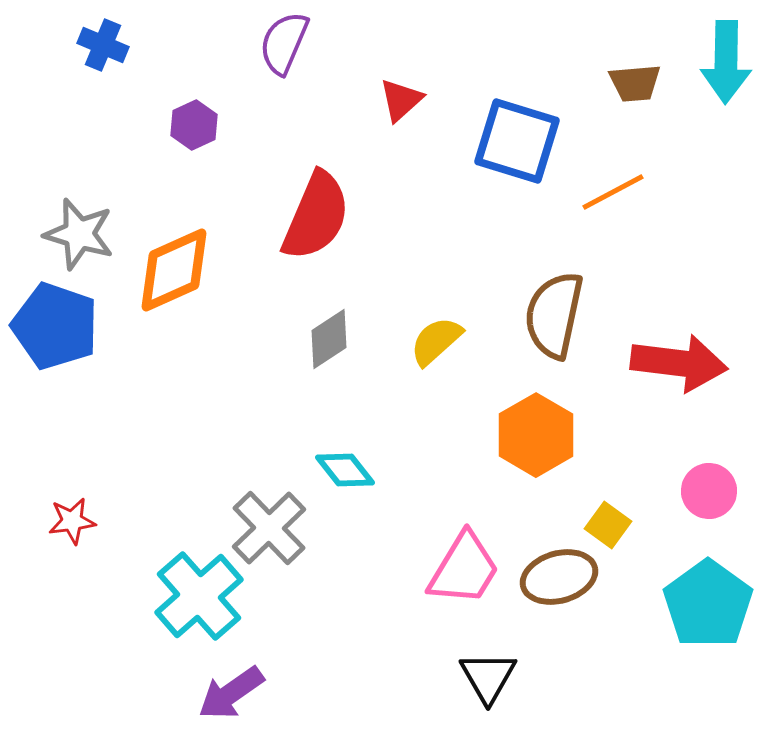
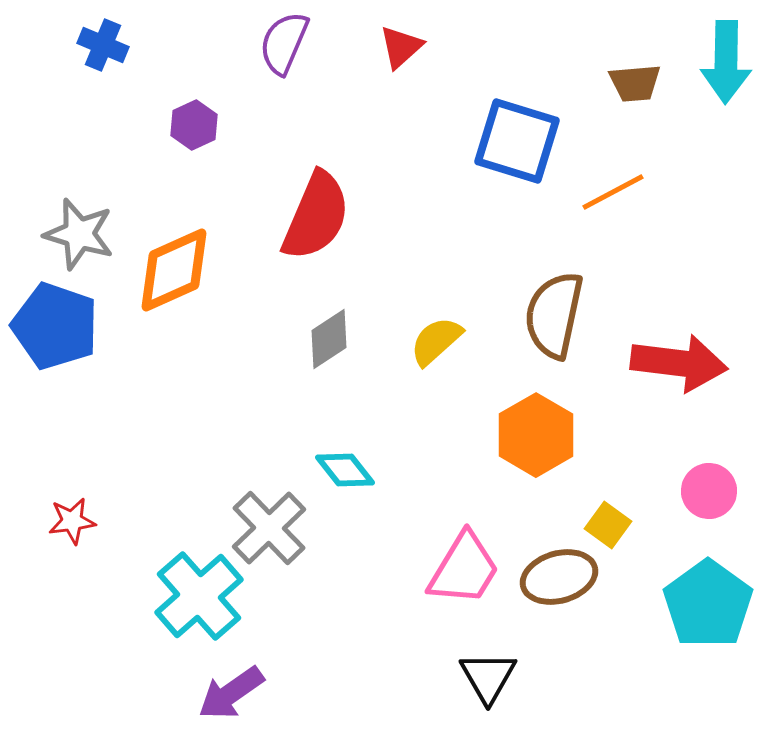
red triangle: moved 53 px up
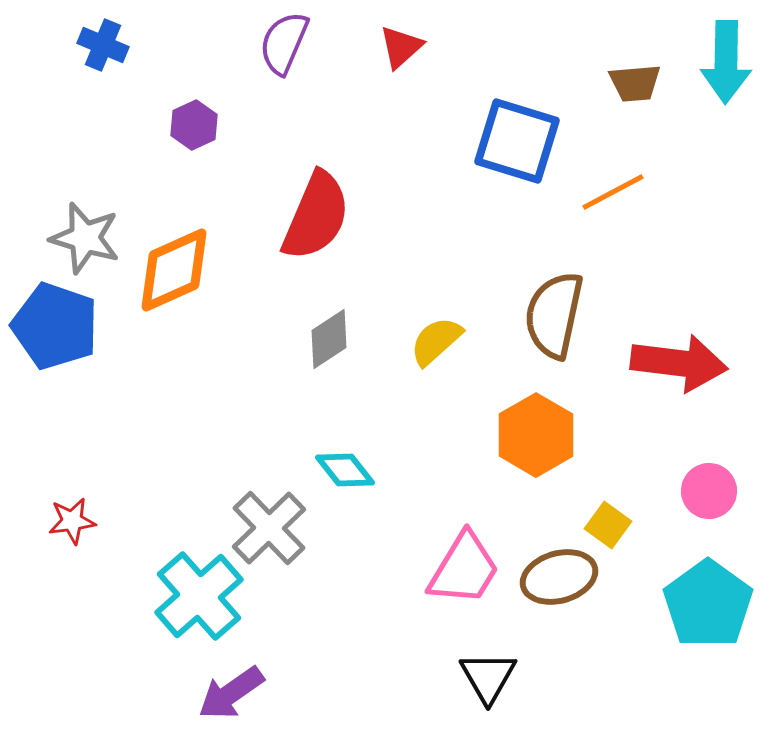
gray star: moved 6 px right, 4 px down
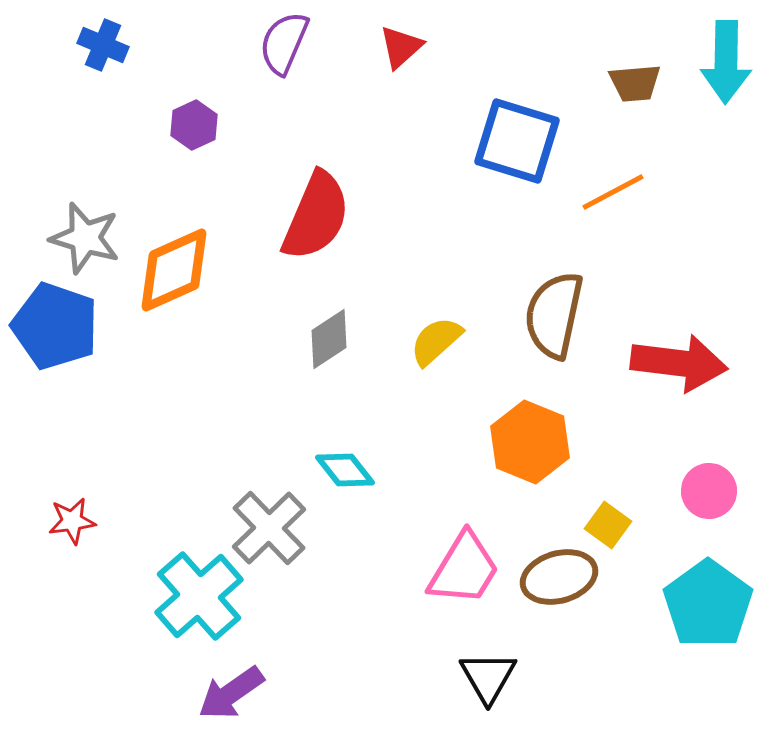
orange hexagon: moved 6 px left, 7 px down; rotated 8 degrees counterclockwise
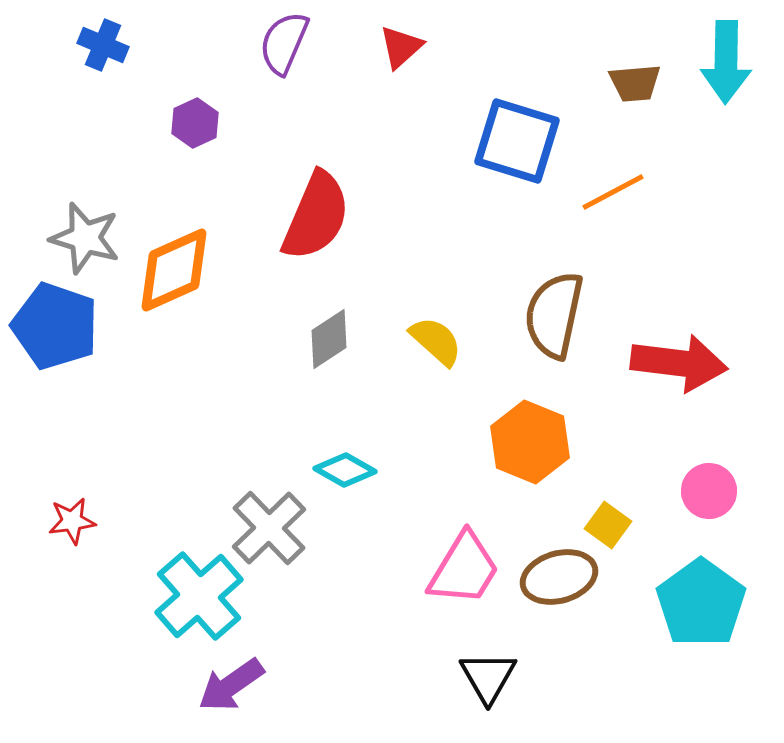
purple hexagon: moved 1 px right, 2 px up
yellow semicircle: rotated 84 degrees clockwise
cyan diamond: rotated 22 degrees counterclockwise
cyan pentagon: moved 7 px left, 1 px up
purple arrow: moved 8 px up
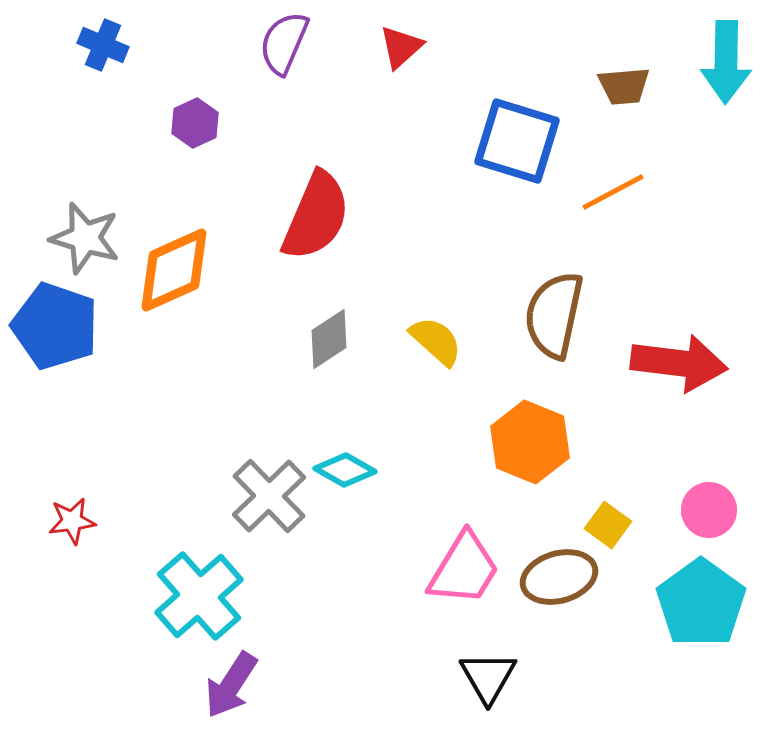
brown trapezoid: moved 11 px left, 3 px down
pink circle: moved 19 px down
gray cross: moved 32 px up
purple arrow: rotated 22 degrees counterclockwise
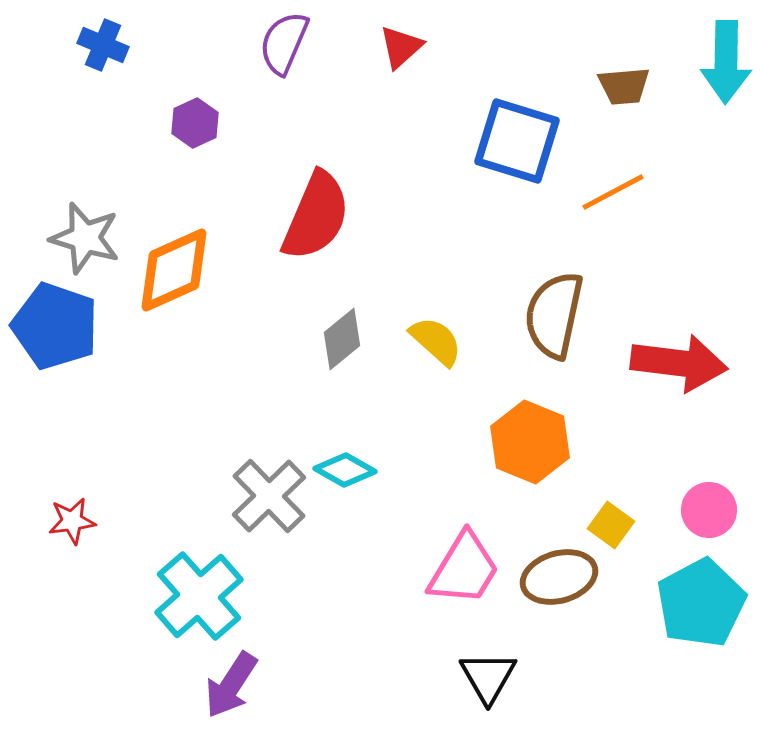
gray diamond: moved 13 px right; rotated 6 degrees counterclockwise
yellow square: moved 3 px right
cyan pentagon: rotated 8 degrees clockwise
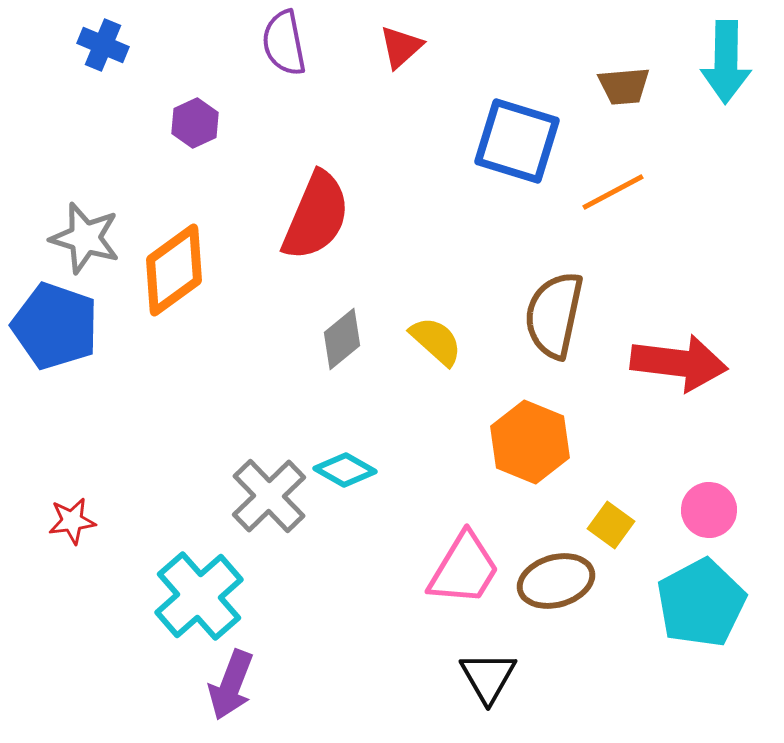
purple semicircle: rotated 34 degrees counterclockwise
orange diamond: rotated 12 degrees counterclockwise
brown ellipse: moved 3 px left, 4 px down
purple arrow: rotated 12 degrees counterclockwise
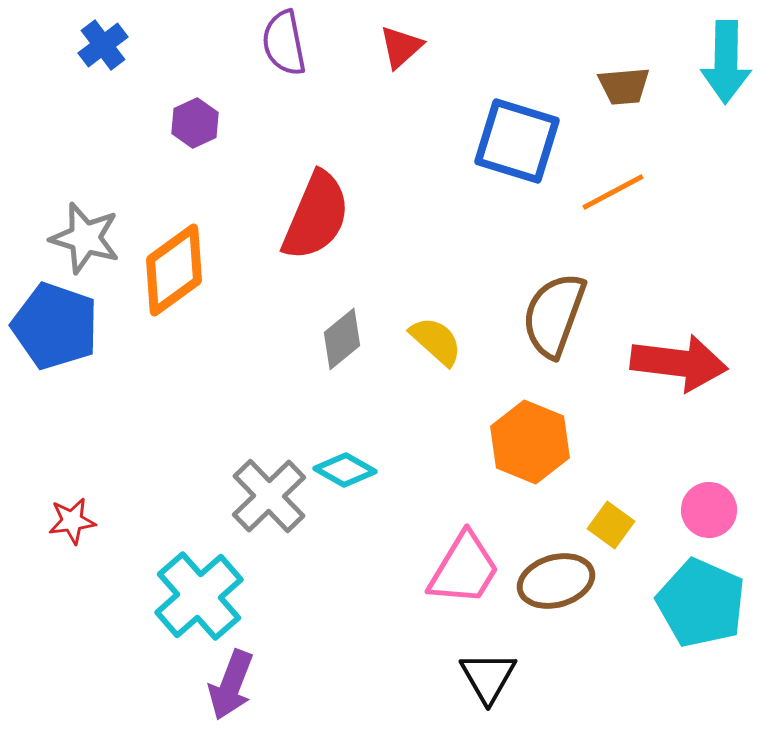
blue cross: rotated 30 degrees clockwise
brown semicircle: rotated 8 degrees clockwise
cyan pentagon: rotated 20 degrees counterclockwise
